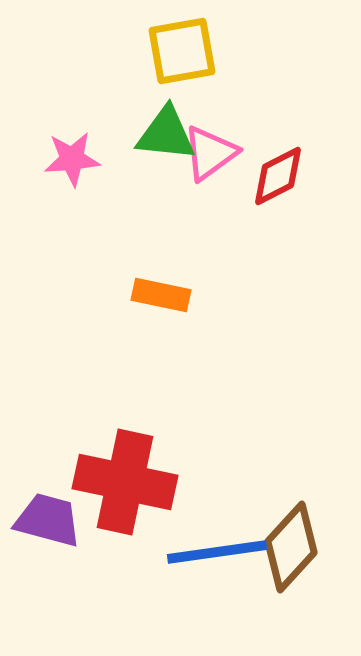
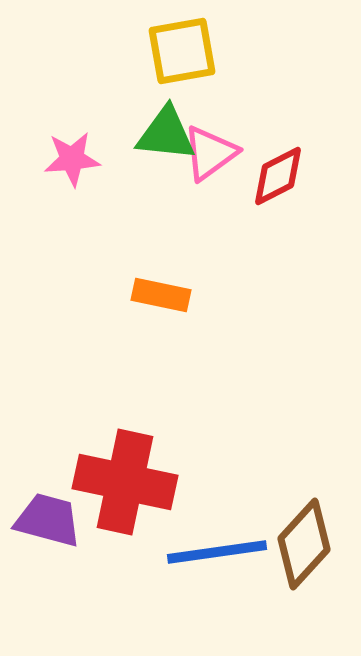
brown diamond: moved 13 px right, 3 px up
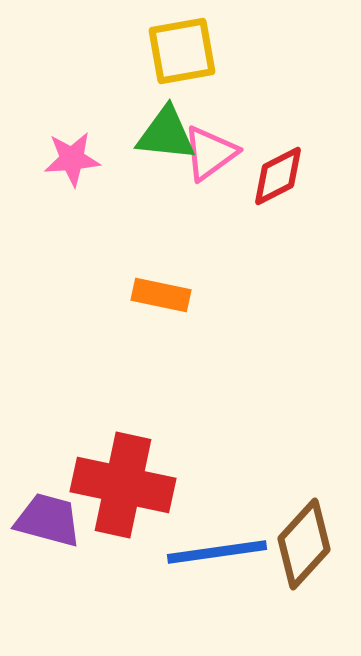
red cross: moved 2 px left, 3 px down
